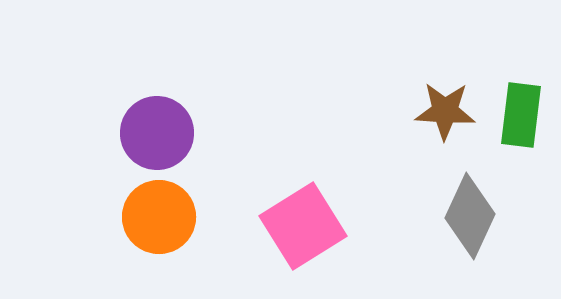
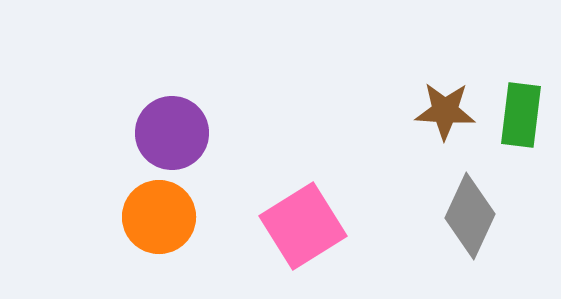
purple circle: moved 15 px right
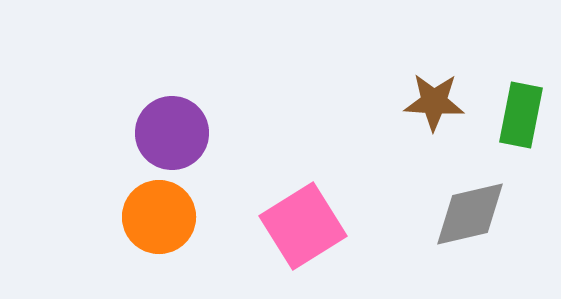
brown star: moved 11 px left, 9 px up
green rectangle: rotated 4 degrees clockwise
gray diamond: moved 2 px up; rotated 52 degrees clockwise
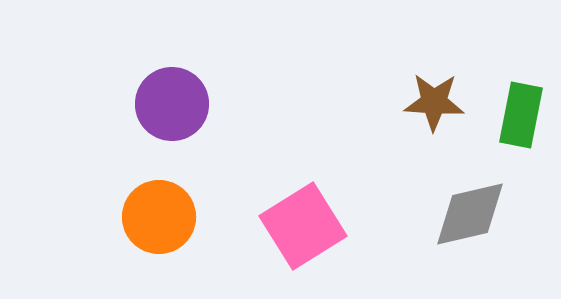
purple circle: moved 29 px up
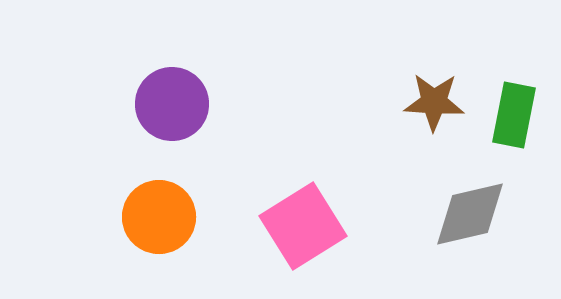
green rectangle: moved 7 px left
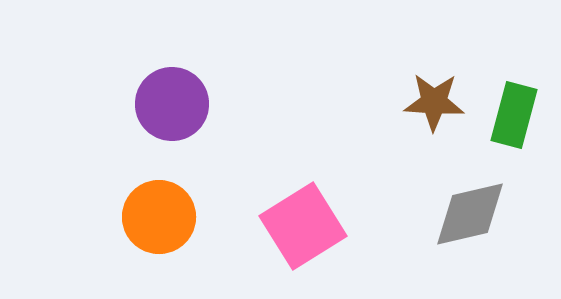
green rectangle: rotated 4 degrees clockwise
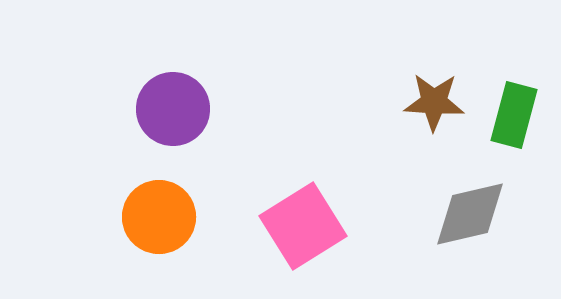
purple circle: moved 1 px right, 5 px down
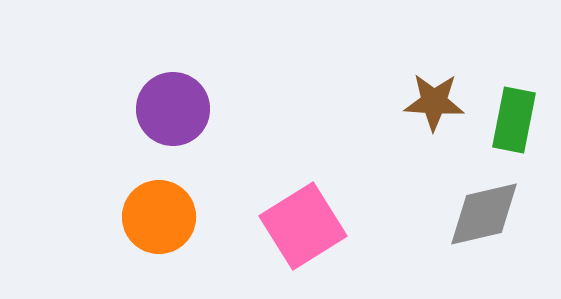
green rectangle: moved 5 px down; rotated 4 degrees counterclockwise
gray diamond: moved 14 px right
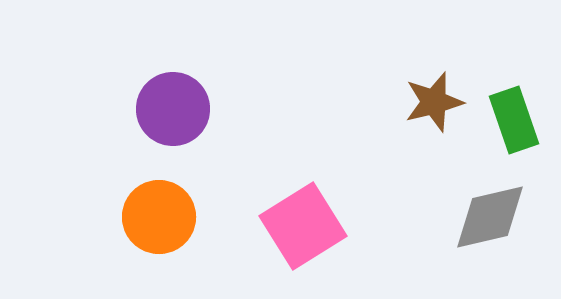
brown star: rotated 18 degrees counterclockwise
green rectangle: rotated 30 degrees counterclockwise
gray diamond: moved 6 px right, 3 px down
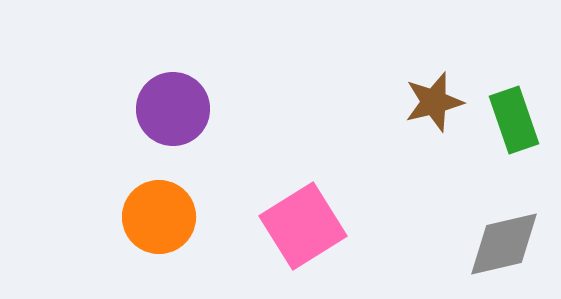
gray diamond: moved 14 px right, 27 px down
